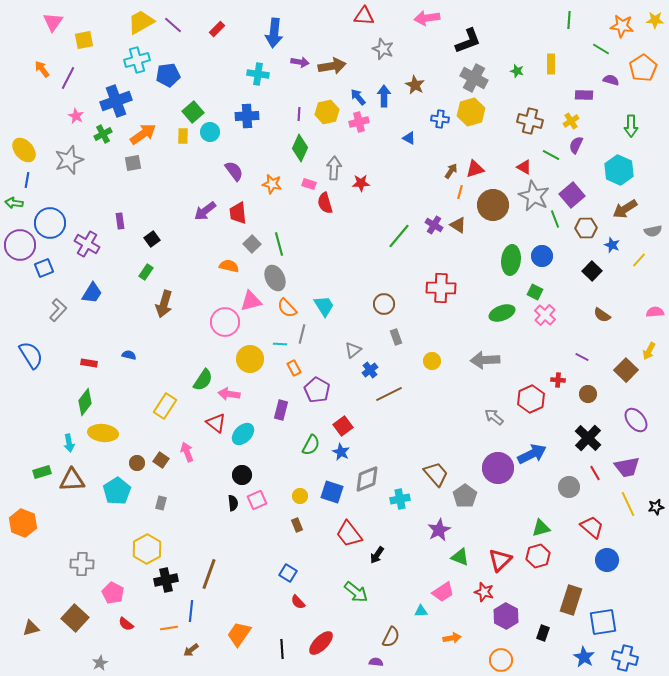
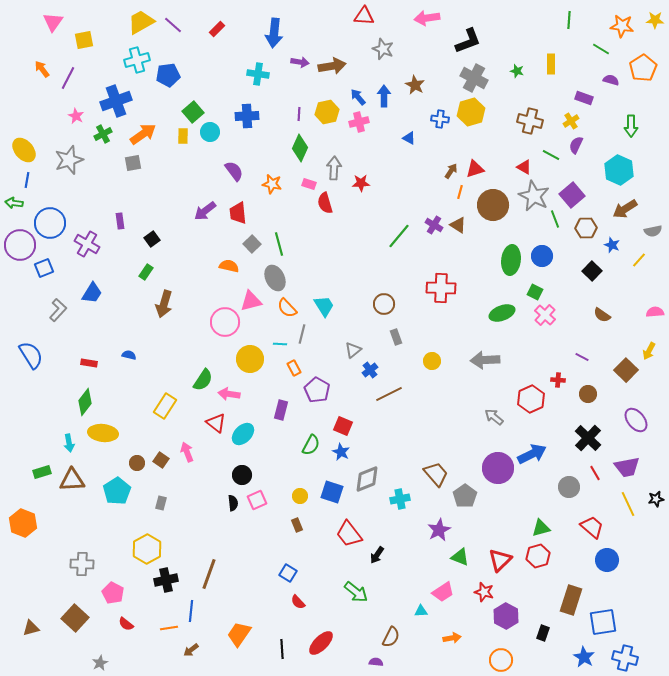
purple rectangle at (584, 95): moved 3 px down; rotated 18 degrees clockwise
red square at (343, 426): rotated 30 degrees counterclockwise
black star at (656, 507): moved 8 px up
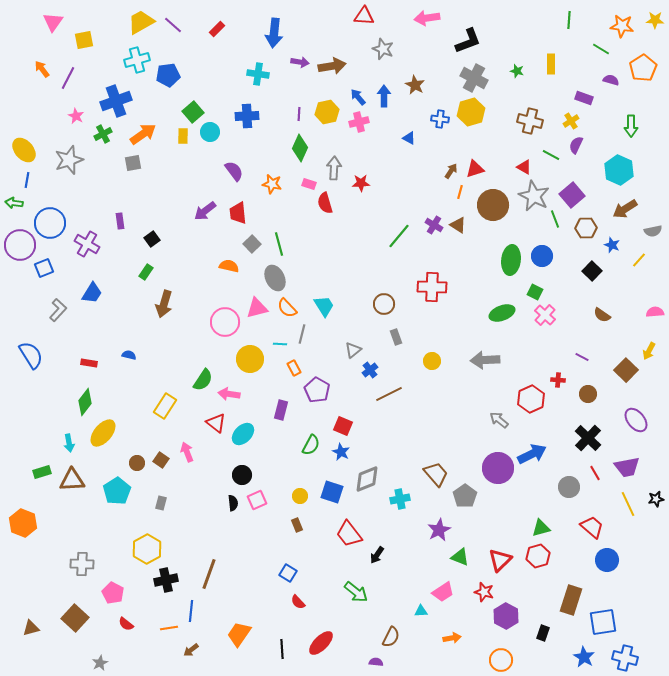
red cross at (441, 288): moved 9 px left, 1 px up
pink triangle at (251, 301): moved 6 px right, 7 px down
gray arrow at (494, 417): moved 5 px right, 3 px down
yellow ellipse at (103, 433): rotated 56 degrees counterclockwise
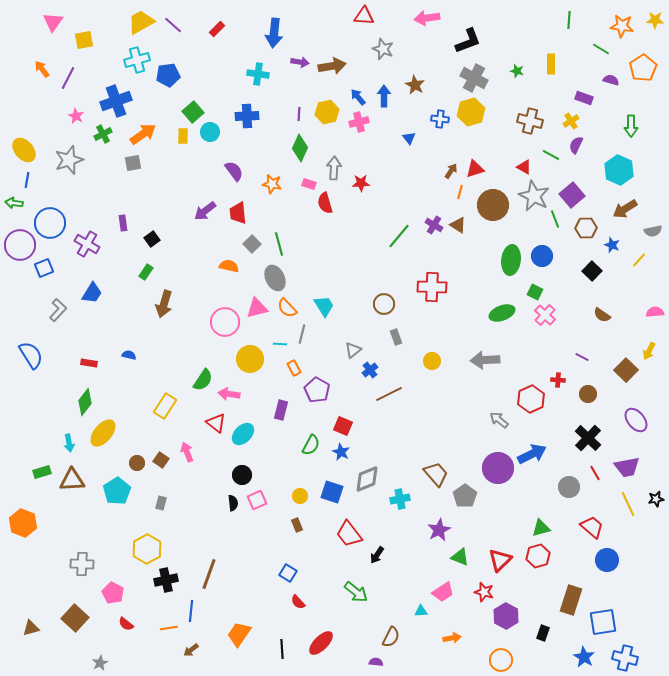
blue triangle at (409, 138): rotated 24 degrees clockwise
purple rectangle at (120, 221): moved 3 px right, 2 px down
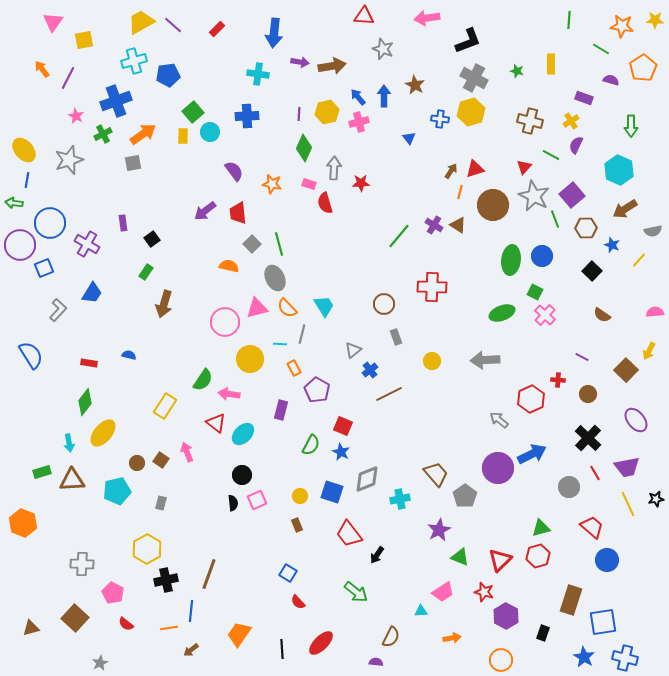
cyan cross at (137, 60): moved 3 px left, 1 px down
green diamond at (300, 148): moved 4 px right
red triangle at (524, 167): rotated 42 degrees clockwise
cyan pentagon at (117, 491): rotated 20 degrees clockwise
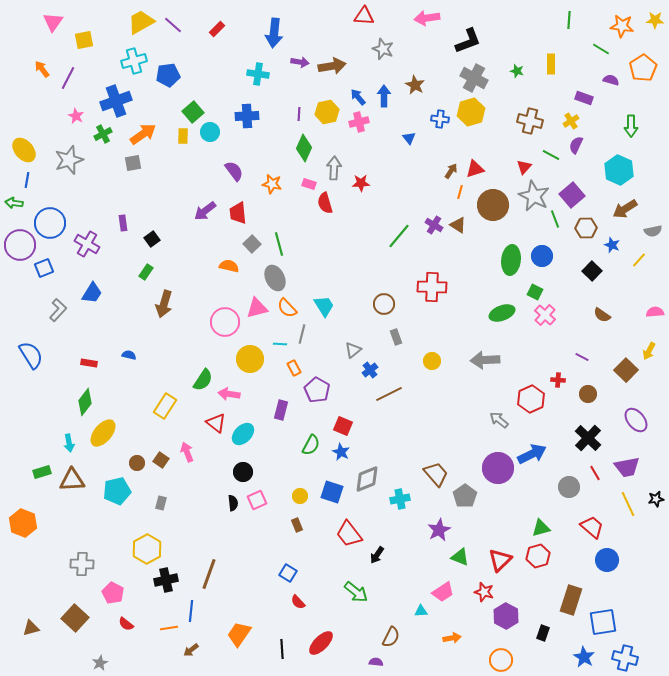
black circle at (242, 475): moved 1 px right, 3 px up
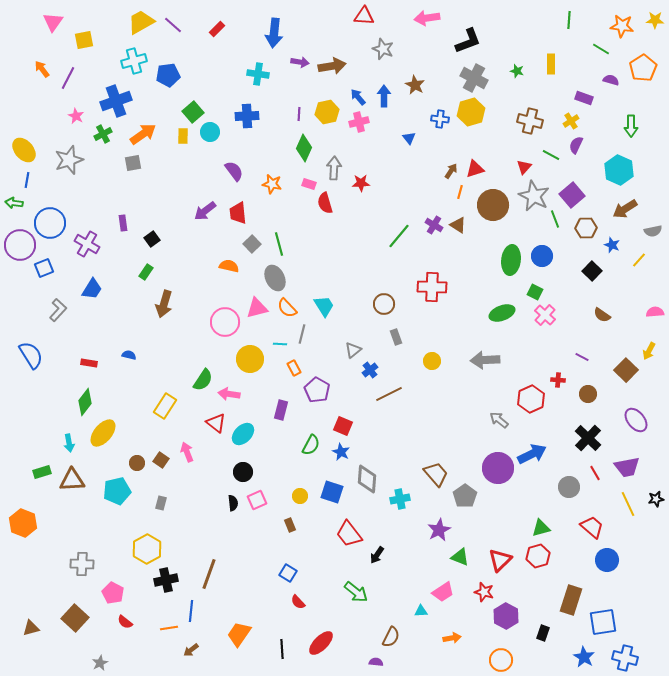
blue trapezoid at (92, 293): moved 4 px up
gray diamond at (367, 479): rotated 64 degrees counterclockwise
brown rectangle at (297, 525): moved 7 px left
red semicircle at (126, 624): moved 1 px left, 2 px up
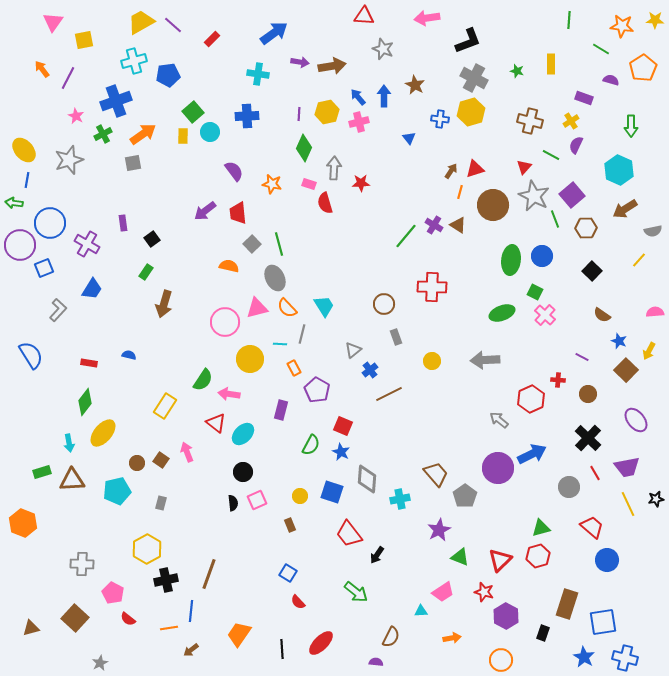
red rectangle at (217, 29): moved 5 px left, 10 px down
blue arrow at (274, 33): rotated 132 degrees counterclockwise
green line at (399, 236): moved 7 px right
blue star at (612, 245): moved 7 px right, 96 px down
brown rectangle at (571, 600): moved 4 px left, 4 px down
red semicircle at (125, 622): moved 3 px right, 3 px up
